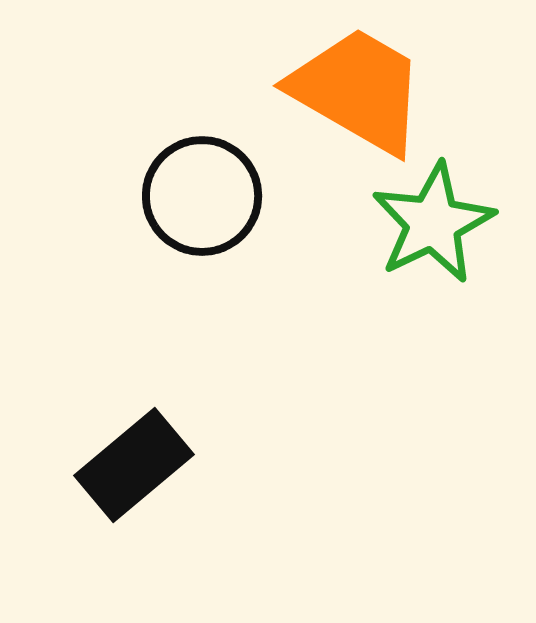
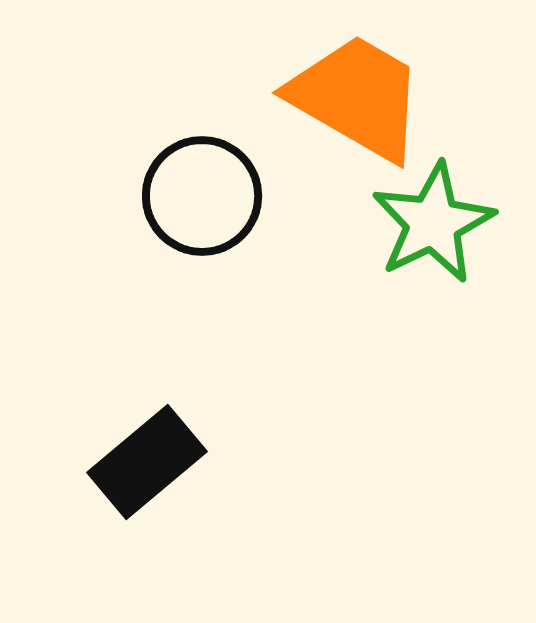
orange trapezoid: moved 1 px left, 7 px down
black rectangle: moved 13 px right, 3 px up
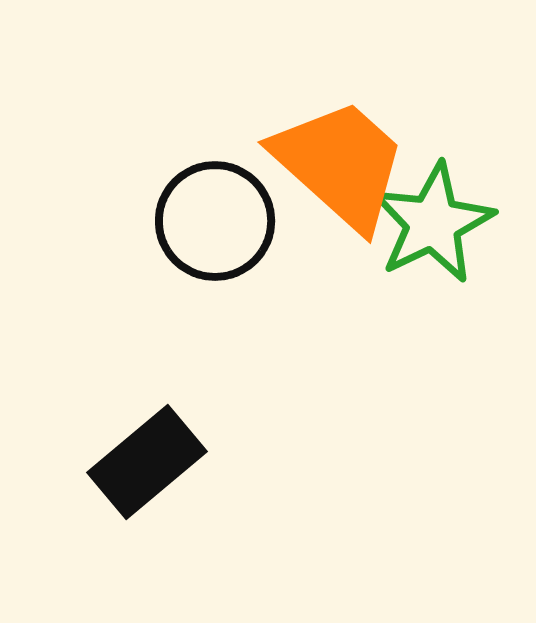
orange trapezoid: moved 17 px left, 67 px down; rotated 12 degrees clockwise
black circle: moved 13 px right, 25 px down
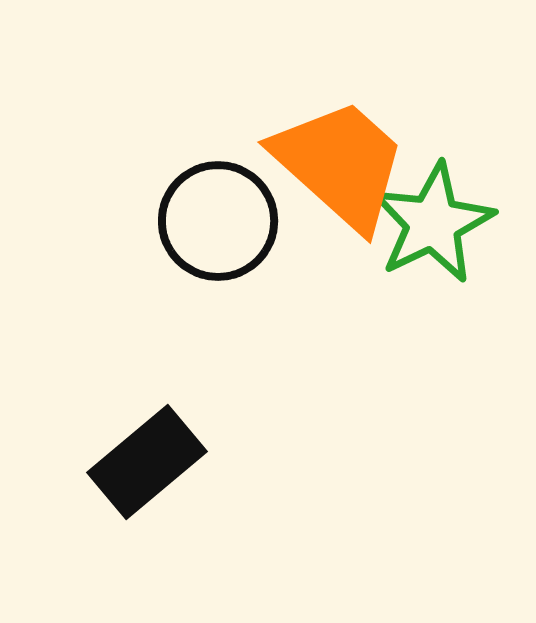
black circle: moved 3 px right
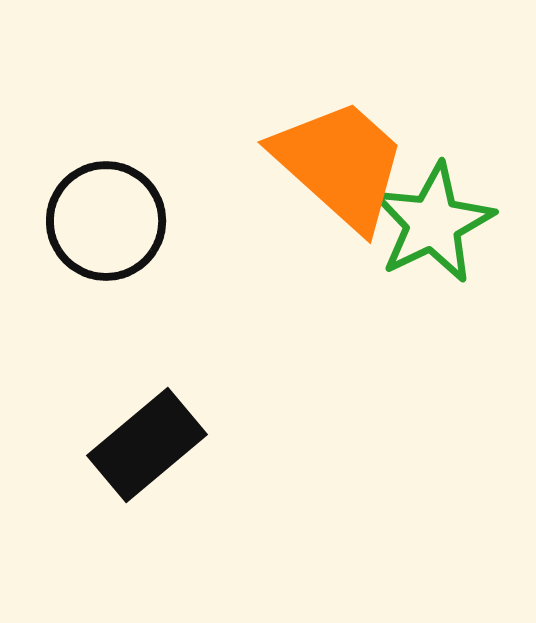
black circle: moved 112 px left
black rectangle: moved 17 px up
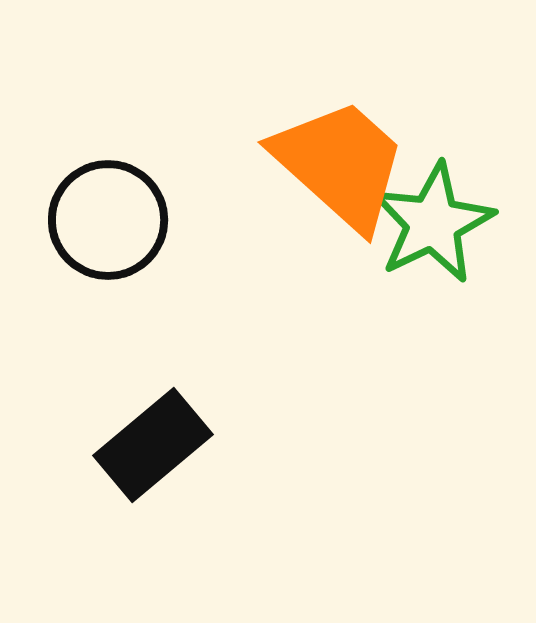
black circle: moved 2 px right, 1 px up
black rectangle: moved 6 px right
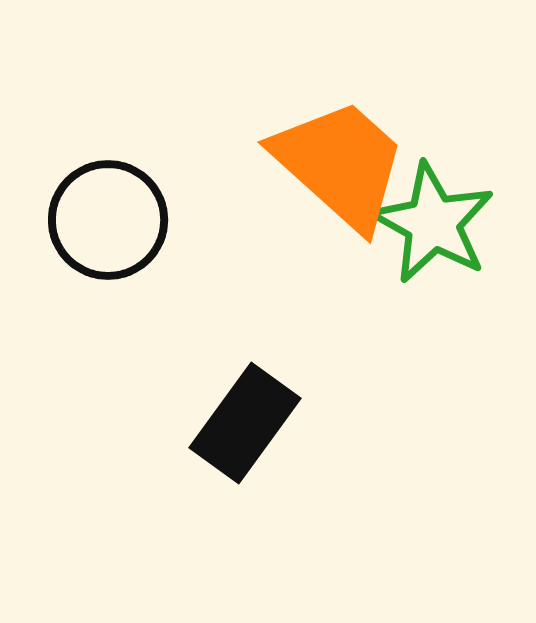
green star: rotated 17 degrees counterclockwise
black rectangle: moved 92 px right, 22 px up; rotated 14 degrees counterclockwise
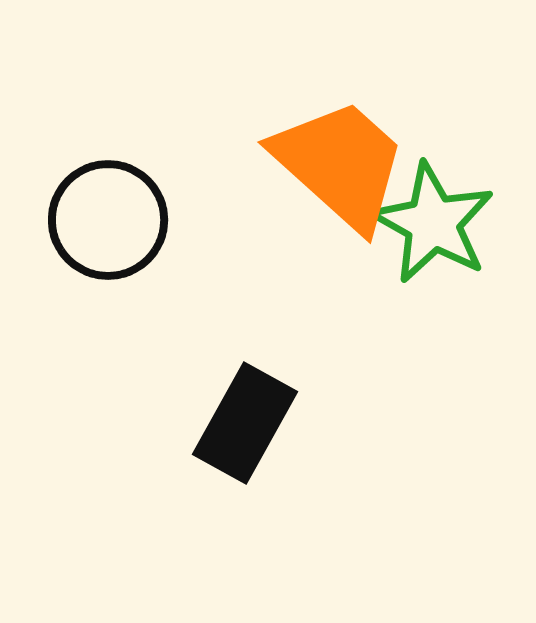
black rectangle: rotated 7 degrees counterclockwise
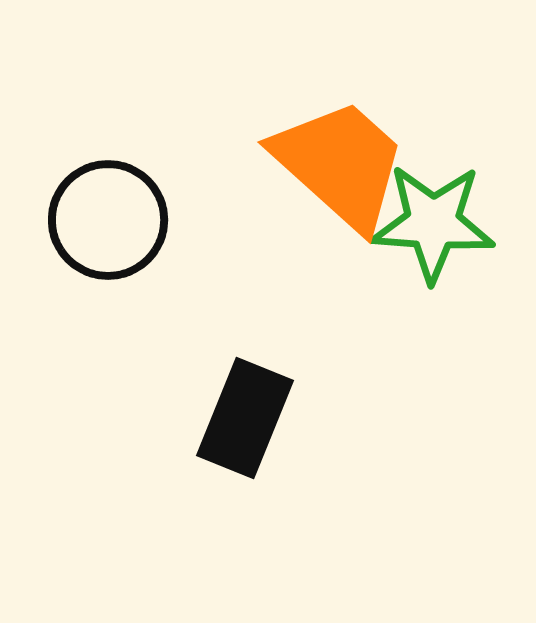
green star: rotated 25 degrees counterclockwise
black rectangle: moved 5 px up; rotated 7 degrees counterclockwise
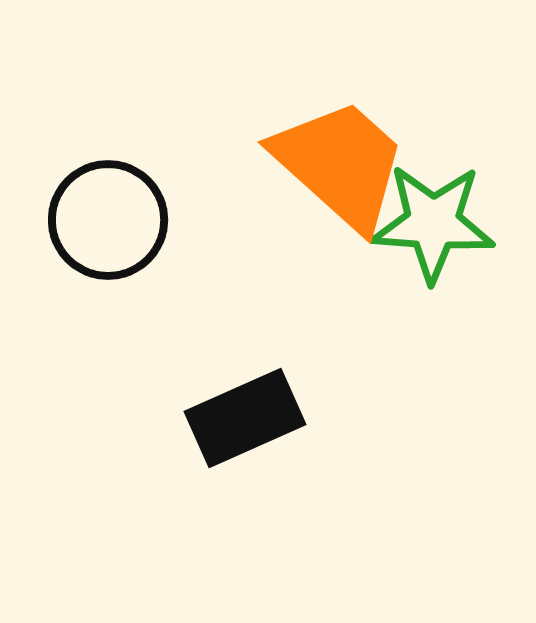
black rectangle: rotated 44 degrees clockwise
